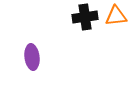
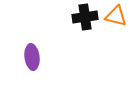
orange triangle: rotated 20 degrees clockwise
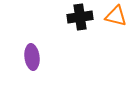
black cross: moved 5 px left
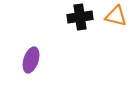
purple ellipse: moved 1 px left, 3 px down; rotated 25 degrees clockwise
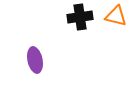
purple ellipse: moved 4 px right; rotated 30 degrees counterclockwise
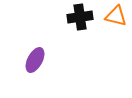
purple ellipse: rotated 40 degrees clockwise
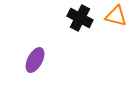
black cross: moved 1 px down; rotated 35 degrees clockwise
